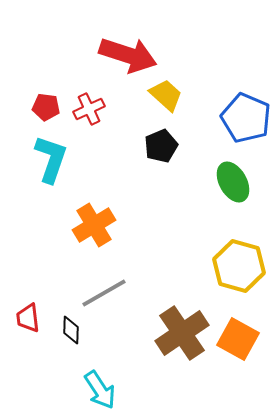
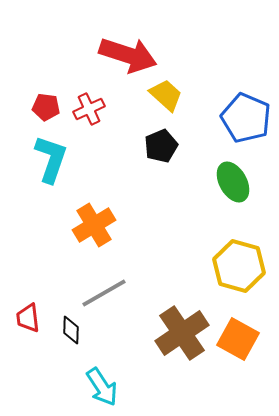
cyan arrow: moved 2 px right, 3 px up
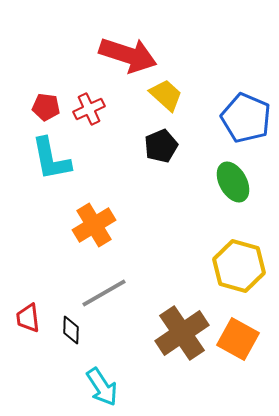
cyan L-shape: rotated 150 degrees clockwise
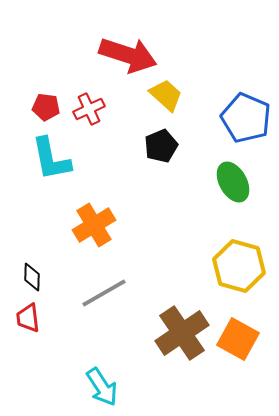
black diamond: moved 39 px left, 53 px up
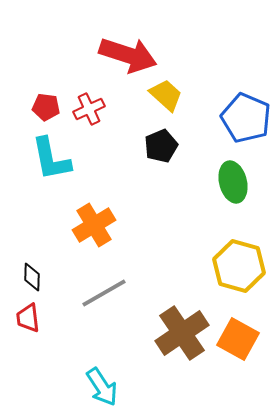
green ellipse: rotated 15 degrees clockwise
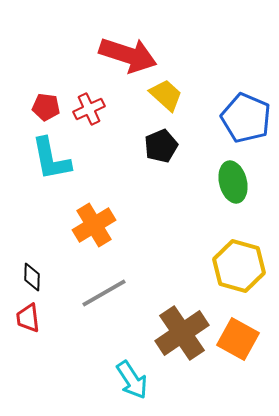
cyan arrow: moved 30 px right, 7 px up
